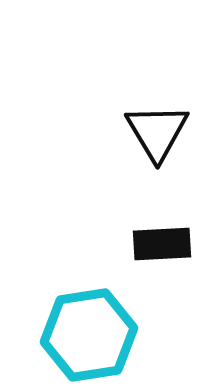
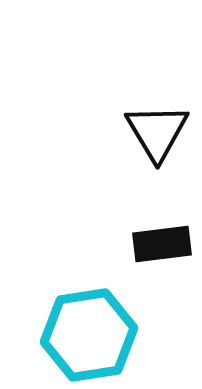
black rectangle: rotated 4 degrees counterclockwise
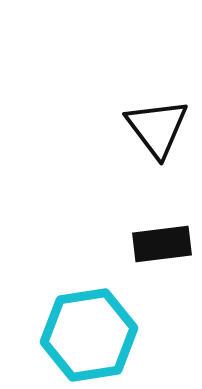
black triangle: moved 4 px up; rotated 6 degrees counterclockwise
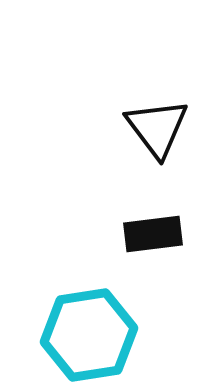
black rectangle: moved 9 px left, 10 px up
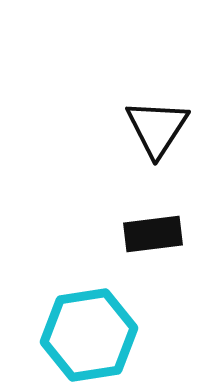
black triangle: rotated 10 degrees clockwise
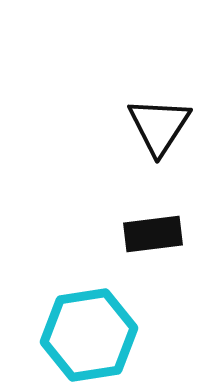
black triangle: moved 2 px right, 2 px up
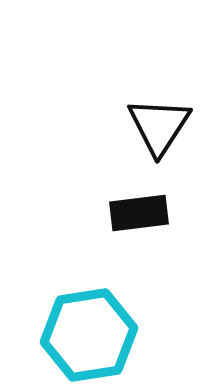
black rectangle: moved 14 px left, 21 px up
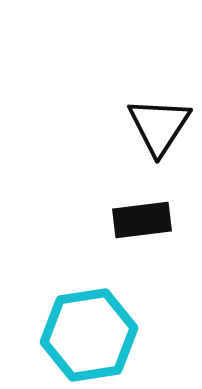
black rectangle: moved 3 px right, 7 px down
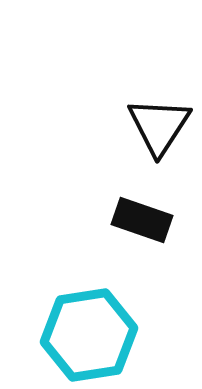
black rectangle: rotated 26 degrees clockwise
